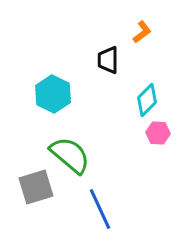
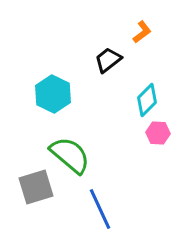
black trapezoid: rotated 52 degrees clockwise
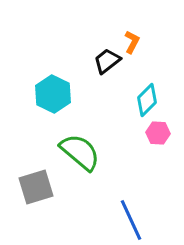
orange L-shape: moved 10 px left, 10 px down; rotated 25 degrees counterclockwise
black trapezoid: moved 1 px left, 1 px down
green semicircle: moved 10 px right, 3 px up
blue line: moved 31 px right, 11 px down
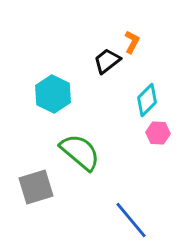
blue line: rotated 15 degrees counterclockwise
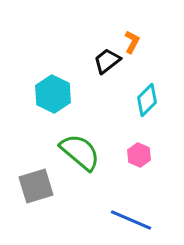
pink hexagon: moved 19 px left, 22 px down; rotated 20 degrees clockwise
gray square: moved 1 px up
blue line: rotated 27 degrees counterclockwise
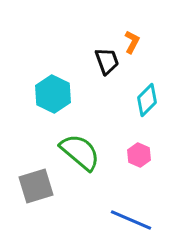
black trapezoid: rotated 108 degrees clockwise
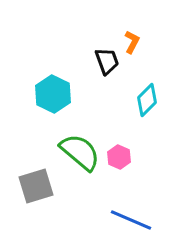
pink hexagon: moved 20 px left, 2 px down
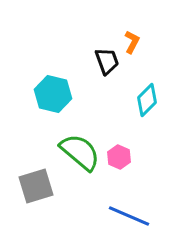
cyan hexagon: rotated 12 degrees counterclockwise
blue line: moved 2 px left, 4 px up
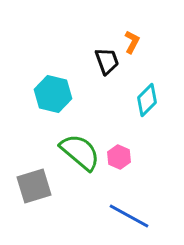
gray square: moved 2 px left
blue line: rotated 6 degrees clockwise
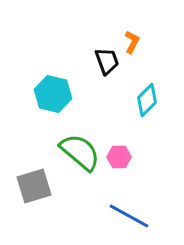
pink hexagon: rotated 25 degrees counterclockwise
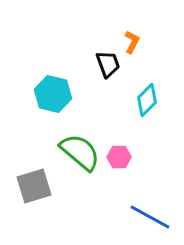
black trapezoid: moved 1 px right, 3 px down
blue line: moved 21 px right, 1 px down
